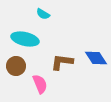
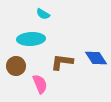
cyan ellipse: moved 6 px right; rotated 16 degrees counterclockwise
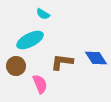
cyan ellipse: moved 1 px left, 1 px down; rotated 24 degrees counterclockwise
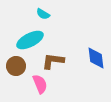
blue diamond: rotated 25 degrees clockwise
brown L-shape: moved 9 px left, 1 px up
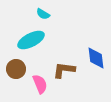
cyan ellipse: moved 1 px right
brown L-shape: moved 11 px right, 9 px down
brown circle: moved 3 px down
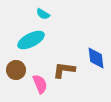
brown circle: moved 1 px down
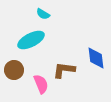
brown circle: moved 2 px left
pink semicircle: moved 1 px right
